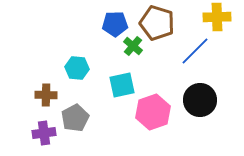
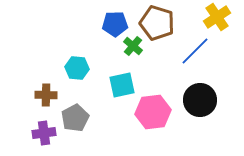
yellow cross: rotated 32 degrees counterclockwise
pink hexagon: rotated 12 degrees clockwise
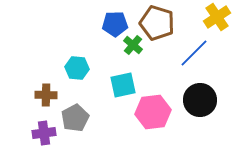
green cross: moved 1 px up
blue line: moved 1 px left, 2 px down
cyan square: moved 1 px right
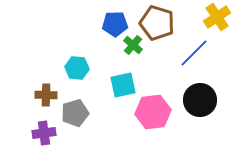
gray pentagon: moved 5 px up; rotated 12 degrees clockwise
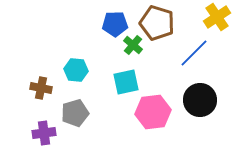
cyan hexagon: moved 1 px left, 2 px down
cyan square: moved 3 px right, 3 px up
brown cross: moved 5 px left, 7 px up; rotated 10 degrees clockwise
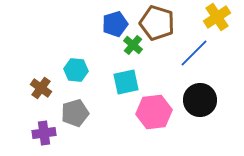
blue pentagon: rotated 15 degrees counterclockwise
brown cross: rotated 25 degrees clockwise
pink hexagon: moved 1 px right
